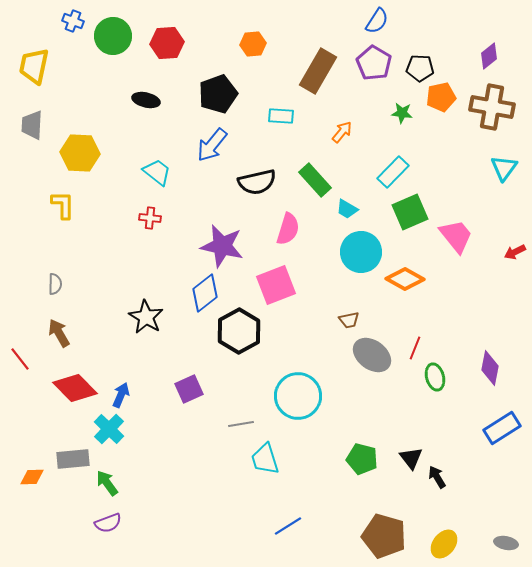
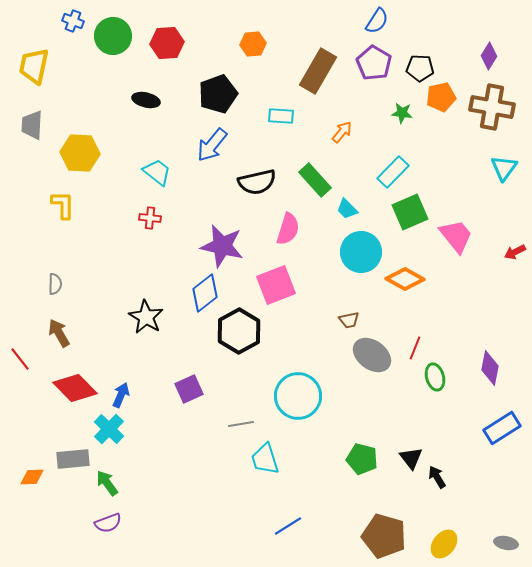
purple diamond at (489, 56): rotated 20 degrees counterclockwise
cyan trapezoid at (347, 209): rotated 15 degrees clockwise
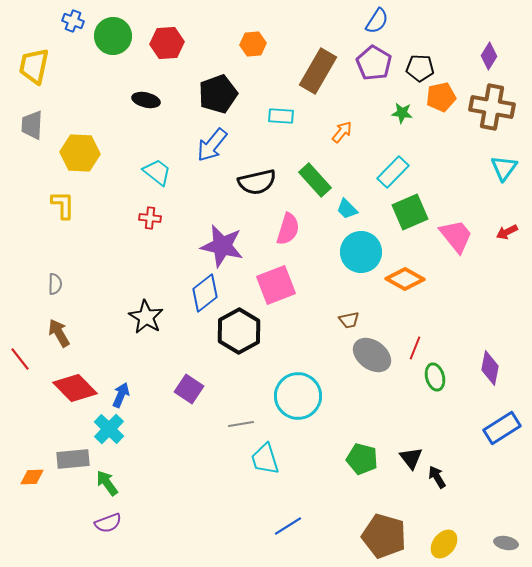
red arrow at (515, 252): moved 8 px left, 20 px up
purple square at (189, 389): rotated 32 degrees counterclockwise
